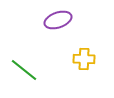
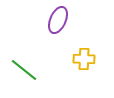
purple ellipse: rotated 48 degrees counterclockwise
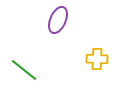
yellow cross: moved 13 px right
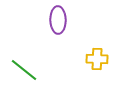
purple ellipse: rotated 24 degrees counterclockwise
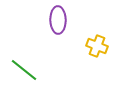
yellow cross: moved 13 px up; rotated 20 degrees clockwise
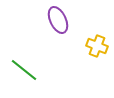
purple ellipse: rotated 24 degrees counterclockwise
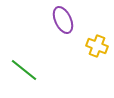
purple ellipse: moved 5 px right
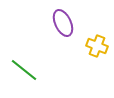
purple ellipse: moved 3 px down
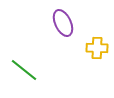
yellow cross: moved 2 px down; rotated 20 degrees counterclockwise
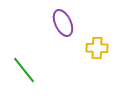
green line: rotated 12 degrees clockwise
